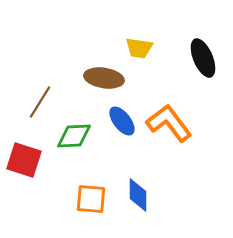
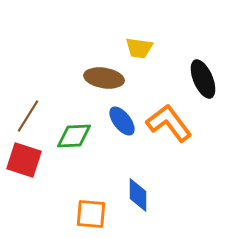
black ellipse: moved 21 px down
brown line: moved 12 px left, 14 px down
orange square: moved 15 px down
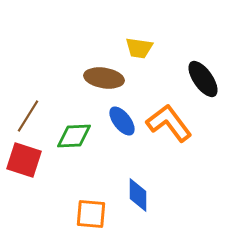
black ellipse: rotated 12 degrees counterclockwise
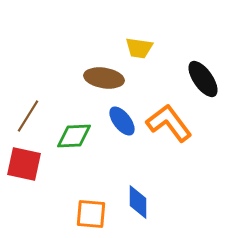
red square: moved 4 px down; rotated 6 degrees counterclockwise
blue diamond: moved 7 px down
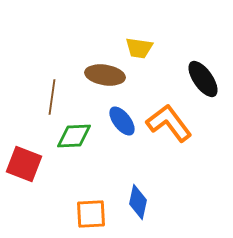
brown ellipse: moved 1 px right, 3 px up
brown line: moved 24 px right, 19 px up; rotated 24 degrees counterclockwise
red square: rotated 9 degrees clockwise
blue diamond: rotated 12 degrees clockwise
orange square: rotated 8 degrees counterclockwise
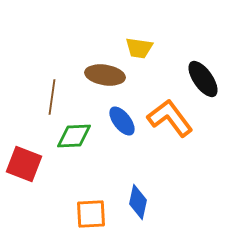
orange L-shape: moved 1 px right, 5 px up
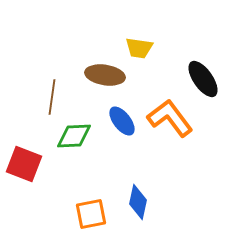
orange square: rotated 8 degrees counterclockwise
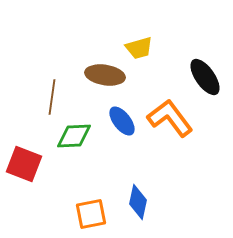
yellow trapezoid: rotated 24 degrees counterclockwise
black ellipse: moved 2 px right, 2 px up
